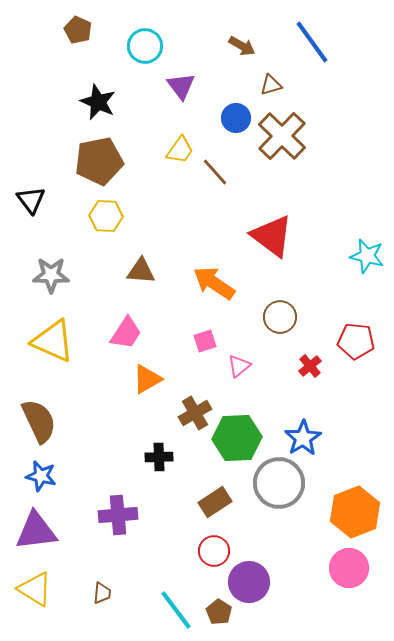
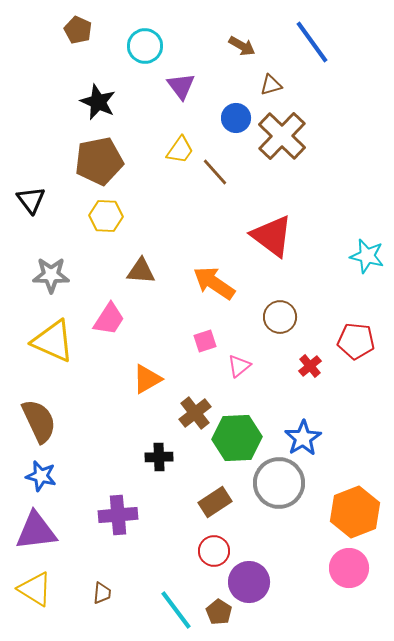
pink trapezoid at (126, 333): moved 17 px left, 14 px up
brown cross at (195, 413): rotated 8 degrees counterclockwise
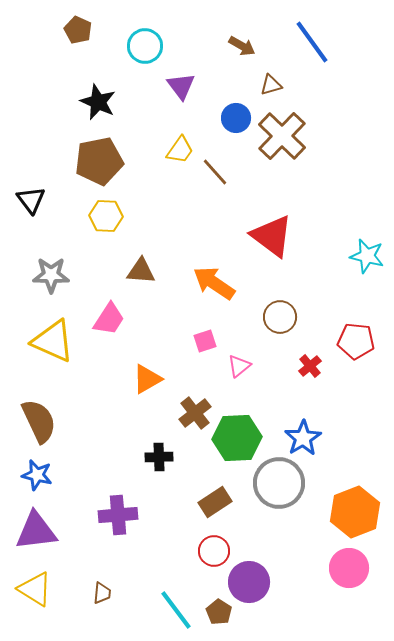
blue star at (41, 476): moved 4 px left, 1 px up
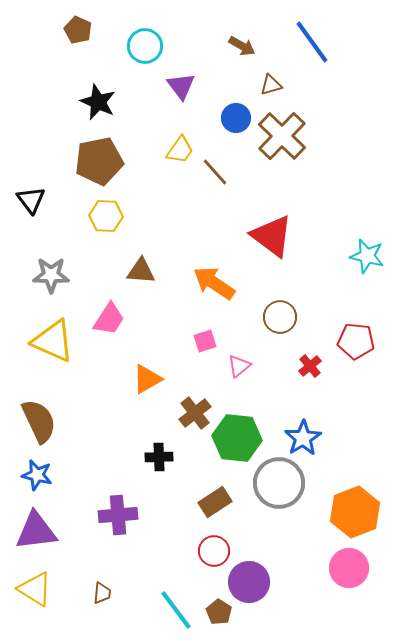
green hexagon at (237, 438): rotated 9 degrees clockwise
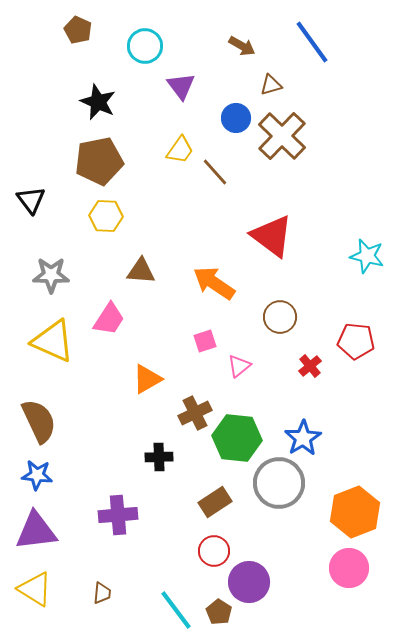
brown cross at (195, 413): rotated 12 degrees clockwise
blue star at (37, 475): rotated 8 degrees counterclockwise
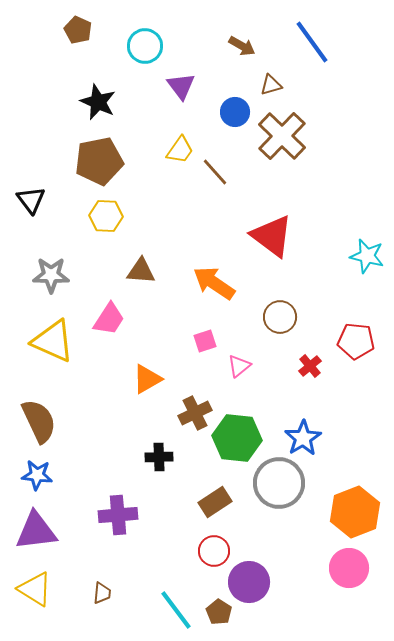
blue circle at (236, 118): moved 1 px left, 6 px up
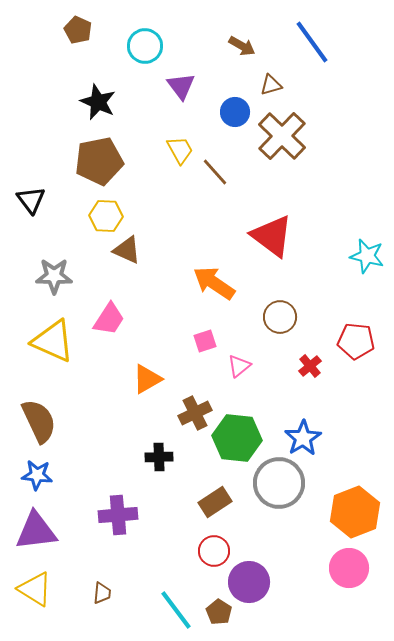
yellow trapezoid at (180, 150): rotated 64 degrees counterclockwise
brown triangle at (141, 271): moved 14 px left, 21 px up; rotated 20 degrees clockwise
gray star at (51, 275): moved 3 px right, 1 px down
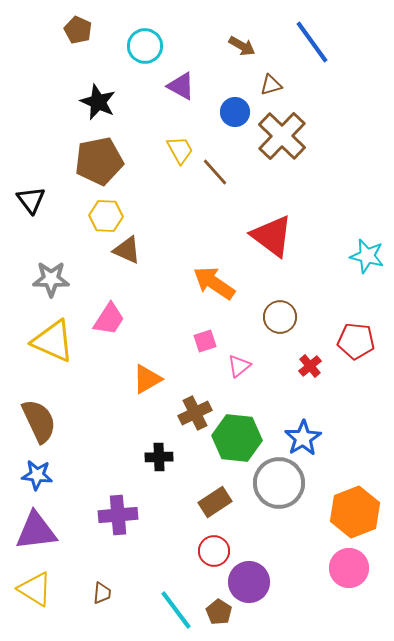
purple triangle at (181, 86): rotated 24 degrees counterclockwise
gray star at (54, 276): moved 3 px left, 3 px down
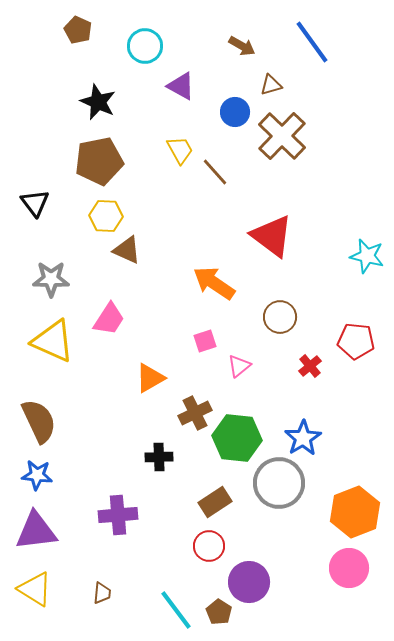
black triangle at (31, 200): moved 4 px right, 3 px down
orange triangle at (147, 379): moved 3 px right, 1 px up
red circle at (214, 551): moved 5 px left, 5 px up
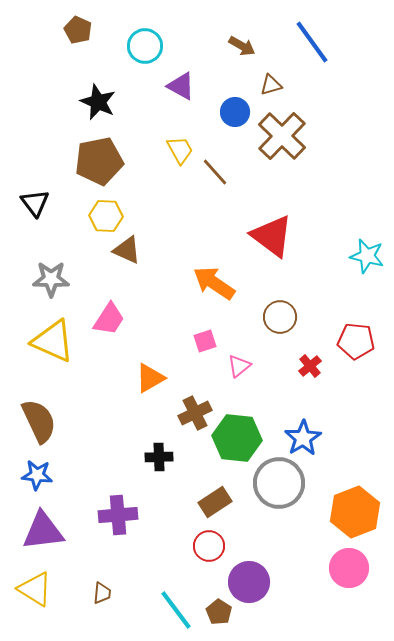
purple triangle at (36, 531): moved 7 px right
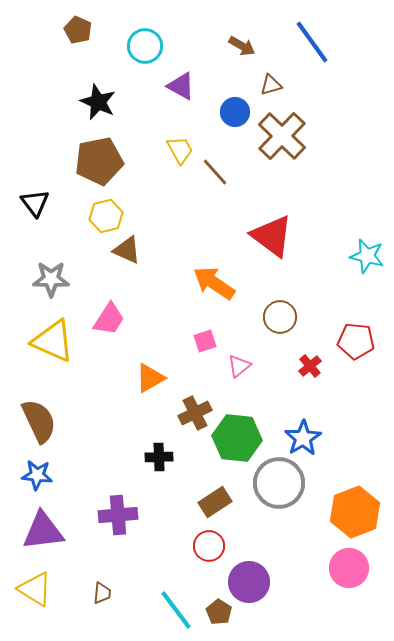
yellow hexagon at (106, 216): rotated 16 degrees counterclockwise
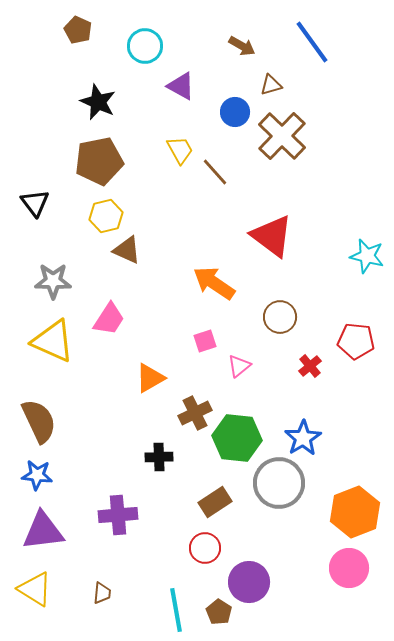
gray star at (51, 279): moved 2 px right, 2 px down
red circle at (209, 546): moved 4 px left, 2 px down
cyan line at (176, 610): rotated 27 degrees clockwise
